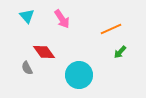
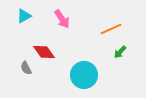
cyan triangle: moved 3 px left; rotated 42 degrees clockwise
gray semicircle: moved 1 px left
cyan circle: moved 5 px right
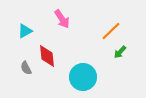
cyan triangle: moved 1 px right, 15 px down
orange line: moved 2 px down; rotated 20 degrees counterclockwise
red diamond: moved 3 px right, 4 px down; rotated 30 degrees clockwise
cyan circle: moved 1 px left, 2 px down
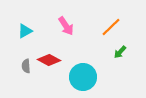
pink arrow: moved 4 px right, 7 px down
orange line: moved 4 px up
red diamond: moved 2 px right, 4 px down; rotated 55 degrees counterclockwise
gray semicircle: moved 2 px up; rotated 24 degrees clockwise
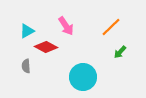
cyan triangle: moved 2 px right
red diamond: moved 3 px left, 13 px up
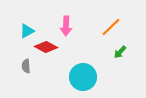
pink arrow: rotated 36 degrees clockwise
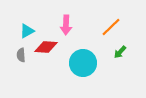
pink arrow: moved 1 px up
red diamond: rotated 25 degrees counterclockwise
gray semicircle: moved 5 px left, 11 px up
cyan circle: moved 14 px up
